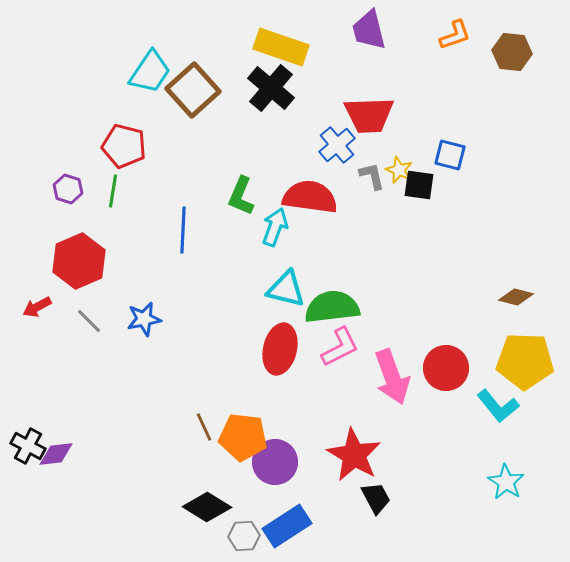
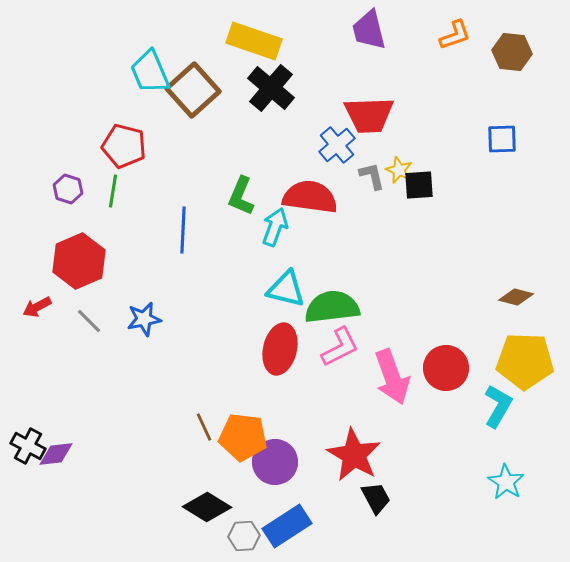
yellow rectangle at (281, 47): moved 27 px left, 6 px up
cyan trapezoid at (150, 72): rotated 123 degrees clockwise
blue square at (450, 155): moved 52 px right, 16 px up; rotated 16 degrees counterclockwise
black square at (419, 185): rotated 12 degrees counterclockwise
cyan L-shape at (498, 406): rotated 111 degrees counterclockwise
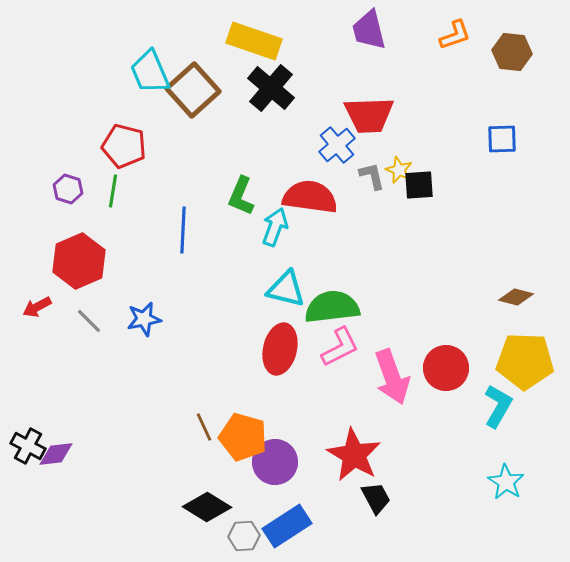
orange pentagon at (243, 437): rotated 9 degrees clockwise
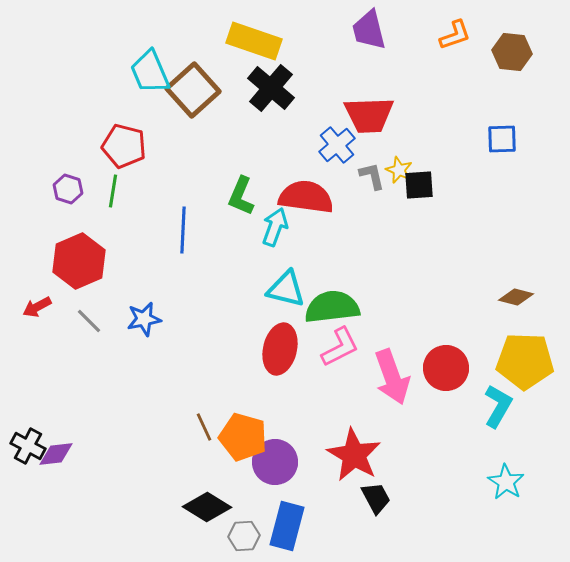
red semicircle at (310, 197): moved 4 px left
blue rectangle at (287, 526): rotated 42 degrees counterclockwise
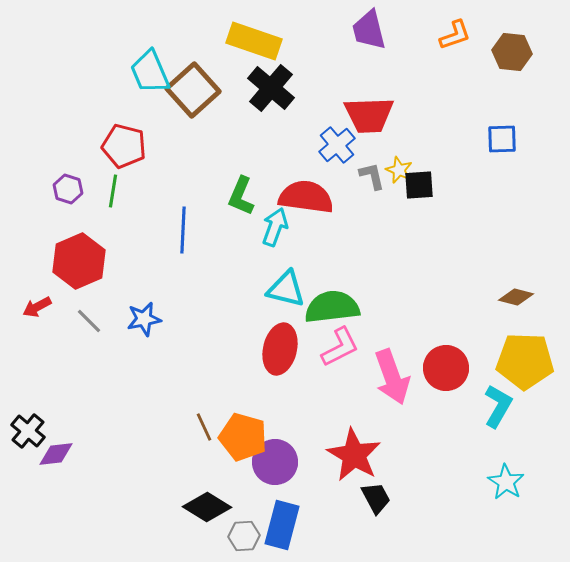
black cross at (28, 446): moved 15 px up; rotated 12 degrees clockwise
blue rectangle at (287, 526): moved 5 px left, 1 px up
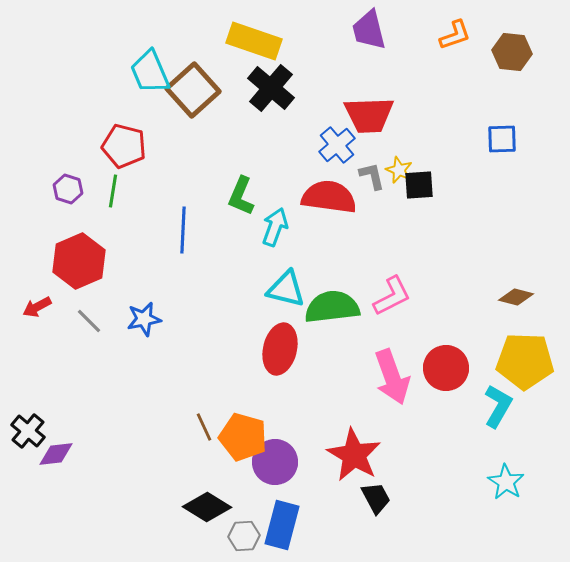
red semicircle at (306, 197): moved 23 px right
pink L-shape at (340, 347): moved 52 px right, 51 px up
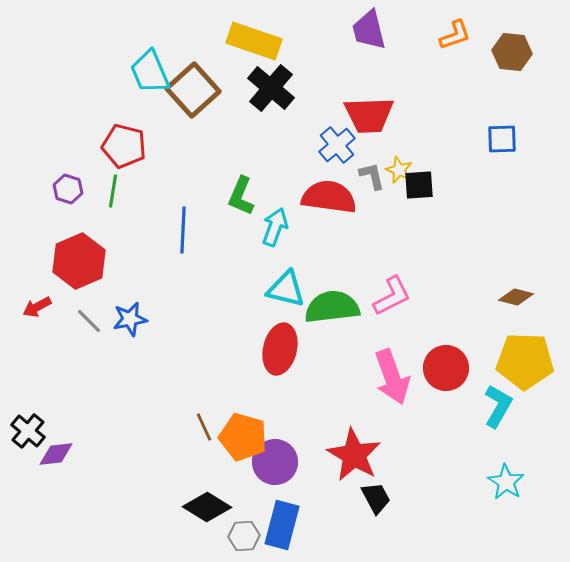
blue star at (144, 319): moved 14 px left
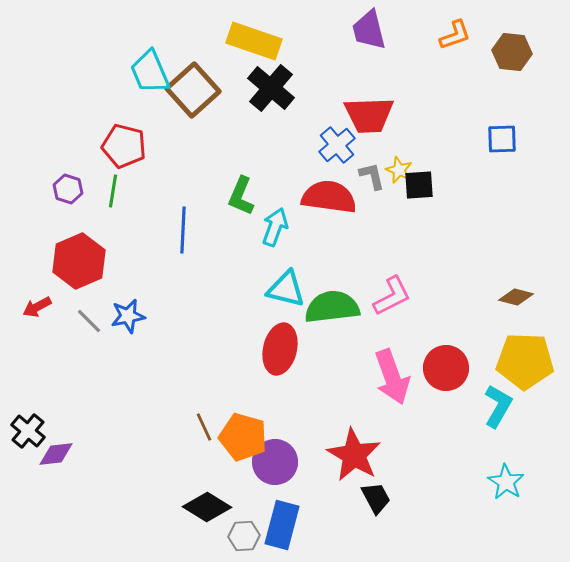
blue star at (130, 319): moved 2 px left, 3 px up
